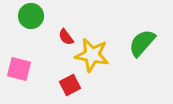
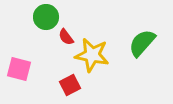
green circle: moved 15 px right, 1 px down
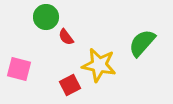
yellow star: moved 7 px right, 10 px down
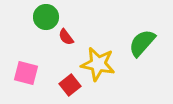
yellow star: moved 1 px left, 1 px up
pink square: moved 7 px right, 4 px down
red square: rotated 10 degrees counterclockwise
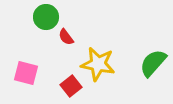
green semicircle: moved 11 px right, 20 px down
red square: moved 1 px right, 1 px down
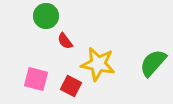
green circle: moved 1 px up
red semicircle: moved 1 px left, 4 px down
pink square: moved 10 px right, 6 px down
red square: rotated 25 degrees counterclockwise
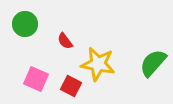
green circle: moved 21 px left, 8 px down
pink square: rotated 10 degrees clockwise
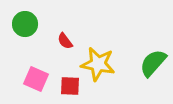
red square: moved 1 px left; rotated 25 degrees counterclockwise
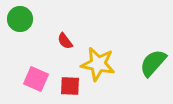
green circle: moved 5 px left, 5 px up
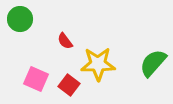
yellow star: rotated 12 degrees counterclockwise
red square: moved 1 px left, 1 px up; rotated 35 degrees clockwise
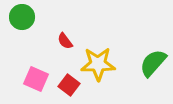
green circle: moved 2 px right, 2 px up
